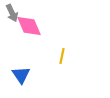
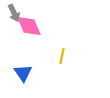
gray arrow: moved 2 px right
blue triangle: moved 2 px right, 2 px up
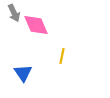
pink diamond: moved 7 px right, 1 px up
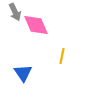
gray arrow: moved 1 px right, 1 px up
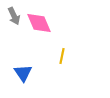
gray arrow: moved 1 px left, 4 px down
pink diamond: moved 3 px right, 2 px up
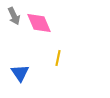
yellow line: moved 4 px left, 2 px down
blue triangle: moved 3 px left
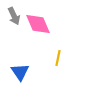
pink diamond: moved 1 px left, 1 px down
blue triangle: moved 1 px up
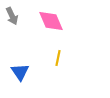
gray arrow: moved 2 px left
pink diamond: moved 13 px right, 3 px up
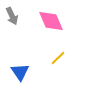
yellow line: rotated 35 degrees clockwise
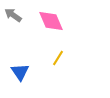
gray arrow: moved 1 px right, 1 px up; rotated 150 degrees clockwise
yellow line: rotated 14 degrees counterclockwise
